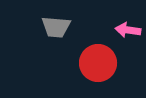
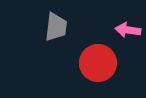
gray trapezoid: rotated 88 degrees counterclockwise
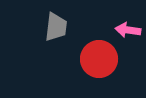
red circle: moved 1 px right, 4 px up
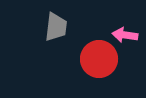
pink arrow: moved 3 px left, 5 px down
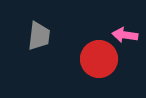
gray trapezoid: moved 17 px left, 9 px down
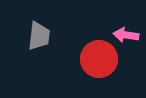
pink arrow: moved 1 px right
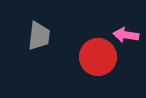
red circle: moved 1 px left, 2 px up
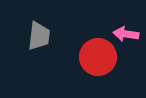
pink arrow: moved 1 px up
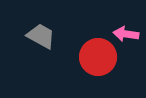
gray trapezoid: moved 2 px right; rotated 68 degrees counterclockwise
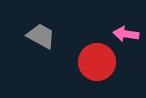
red circle: moved 1 px left, 5 px down
